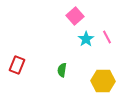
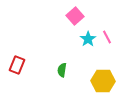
cyan star: moved 2 px right
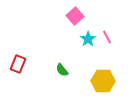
red rectangle: moved 1 px right, 1 px up
green semicircle: rotated 48 degrees counterclockwise
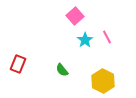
cyan star: moved 3 px left, 1 px down
yellow hexagon: rotated 25 degrees clockwise
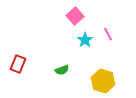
pink line: moved 1 px right, 3 px up
green semicircle: rotated 72 degrees counterclockwise
yellow hexagon: rotated 10 degrees counterclockwise
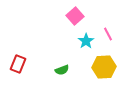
cyan star: moved 1 px right, 1 px down
yellow hexagon: moved 1 px right, 14 px up; rotated 20 degrees counterclockwise
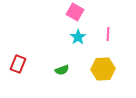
pink square: moved 4 px up; rotated 18 degrees counterclockwise
pink line: rotated 32 degrees clockwise
cyan star: moved 8 px left, 4 px up
yellow hexagon: moved 1 px left, 2 px down
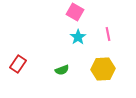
pink line: rotated 16 degrees counterclockwise
red rectangle: rotated 12 degrees clockwise
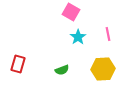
pink square: moved 4 px left
red rectangle: rotated 18 degrees counterclockwise
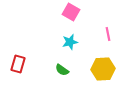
cyan star: moved 8 px left, 5 px down; rotated 21 degrees clockwise
green semicircle: rotated 56 degrees clockwise
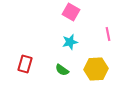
red rectangle: moved 7 px right
yellow hexagon: moved 7 px left
